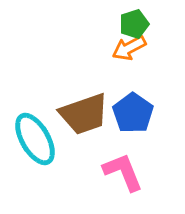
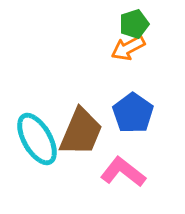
orange arrow: moved 1 px left
brown trapezoid: moved 3 px left, 18 px down; rotated 48 degrees counterclockwise
cyan ellipse: moved 2 px right
pink L-shape: rotated 30 degrees counterclockwise
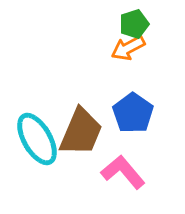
pink L-shape: rotated 12 degrees clockwise
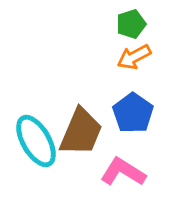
green pentagon: moved 3 px left
orange arrow: moved 6 px right, 9 px down
cyan ellipse: moved 1 px left, 2 px down
pink L-shape: rotated 18 degrees counterclockwise
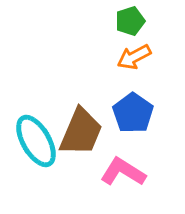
green pentagon: moved 1 px left, 3 px up
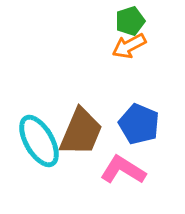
orange arrow: moved 5 px left, 11 px up
blue pentagon: moved 6 px right, 11 px down; rotated 12 degrees counterclockwise
cyan ellipse: moved 3 px right
pink L-shape: moved 2 px up
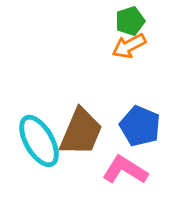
blue pentagon: moved 1 px right, 2 px down
pink L-shape: moved 2 px right
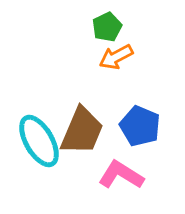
green pentagon: moved 23 px left, 6 px down; rotated 8 degrees counterclockwise
orange arrow: moved 13 px left, 11 px down
brown trapezoid: moved 1 px right, 1 px up
pink L-shape: moved 4 px left, 5 px down
